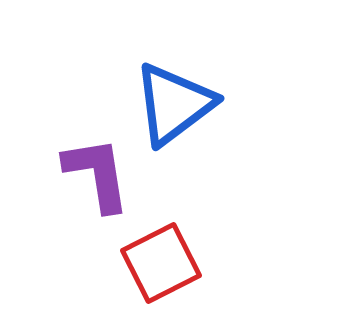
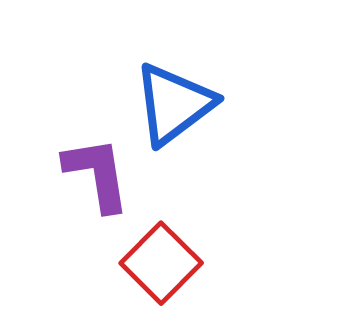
red square: rotated 18 degrees counterclockwise
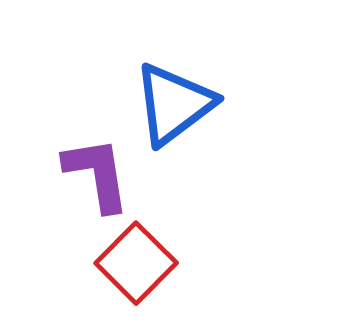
red square: moved 25 px left
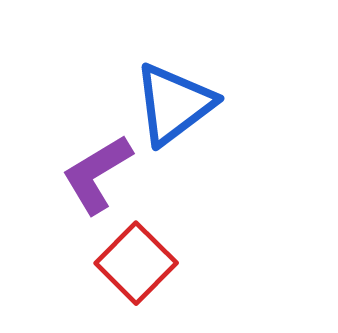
purple L-shape: rotated 112 degrees counterclockwise
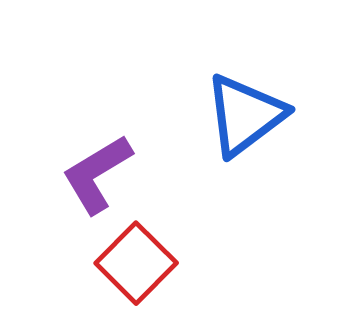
blue triangle: moved 71 px right, 11 px down
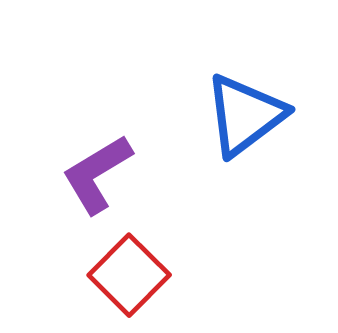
red square: moved 7 px left, 12 px down
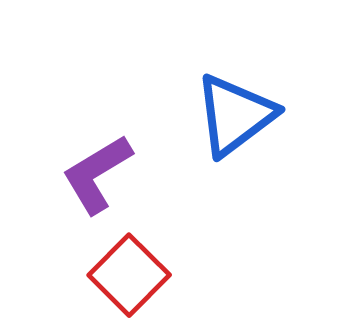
blue triangle: moved 10 px left
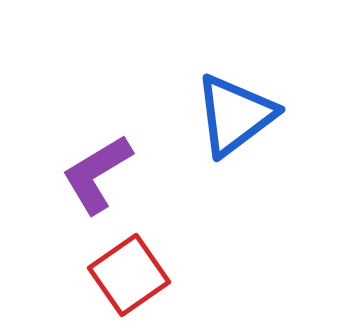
red square: rotated 10 degrees clockwise
